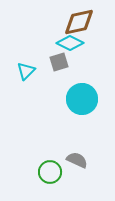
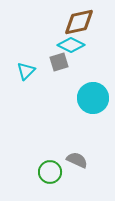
cyan diamond: moved 1 px right, 2 px down
cyan circle: moved 11 px right, 1 px up
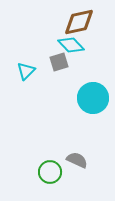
cyan diamond: rotated 20 degrees clockwise
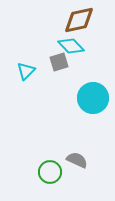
brown diamond: moved 2 px up
cyan diamond: moved 1 px down
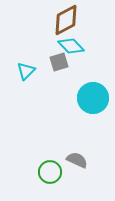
brown diamond: moved 13 px left; rotated 16 degrees counterclockwise
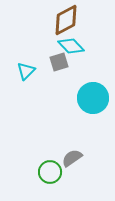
gray semicircle: moved 5 px left, 2 px up; rotated 60 degrees counterclockwise
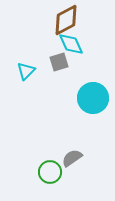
cyan diamond: moved 2 px up; rotated 20 degrees clockwise
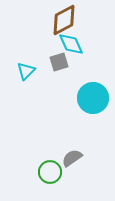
brown diamond: moved 2 px left
